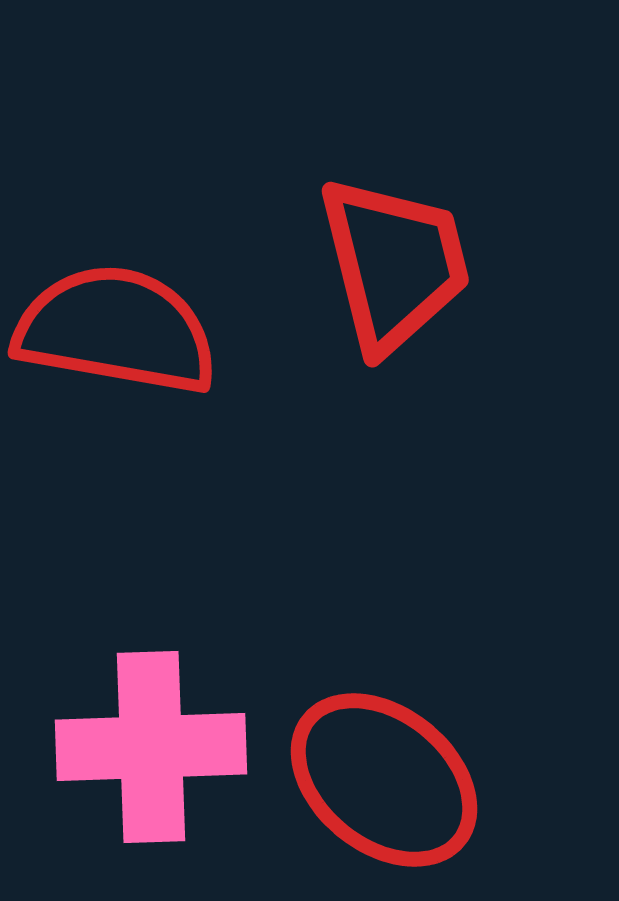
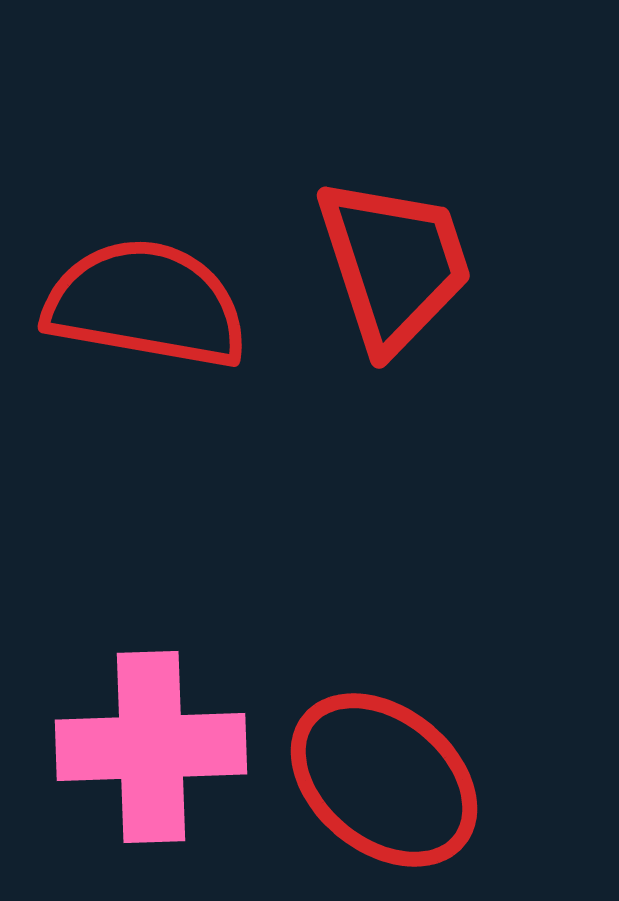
red trapezoid: rotated 4 degrees counterclockwise
red semicircle: moved 30 px right, 26 px up
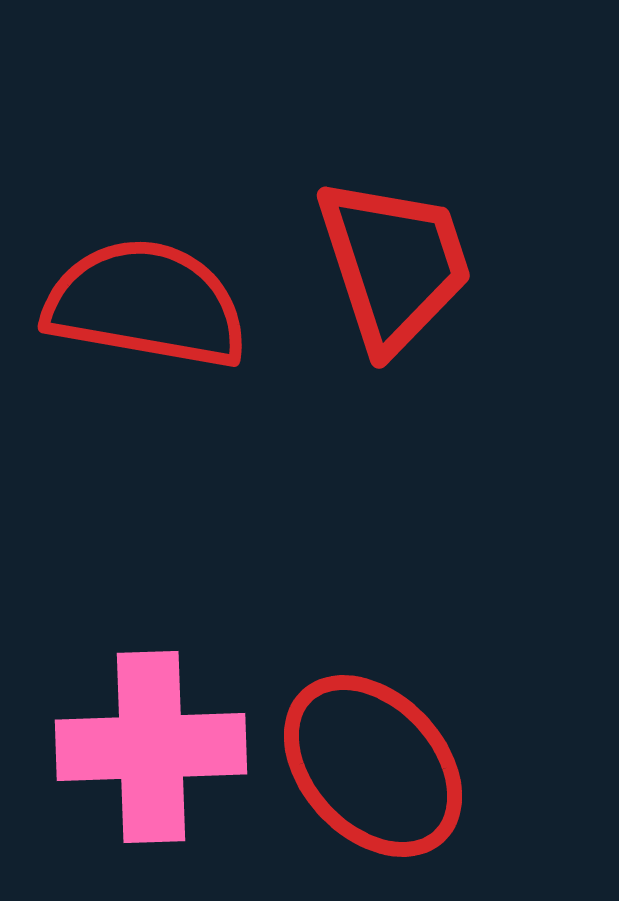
red ellipse: moved 11 px left, 14 px up; rotated 8 degrees clockwise
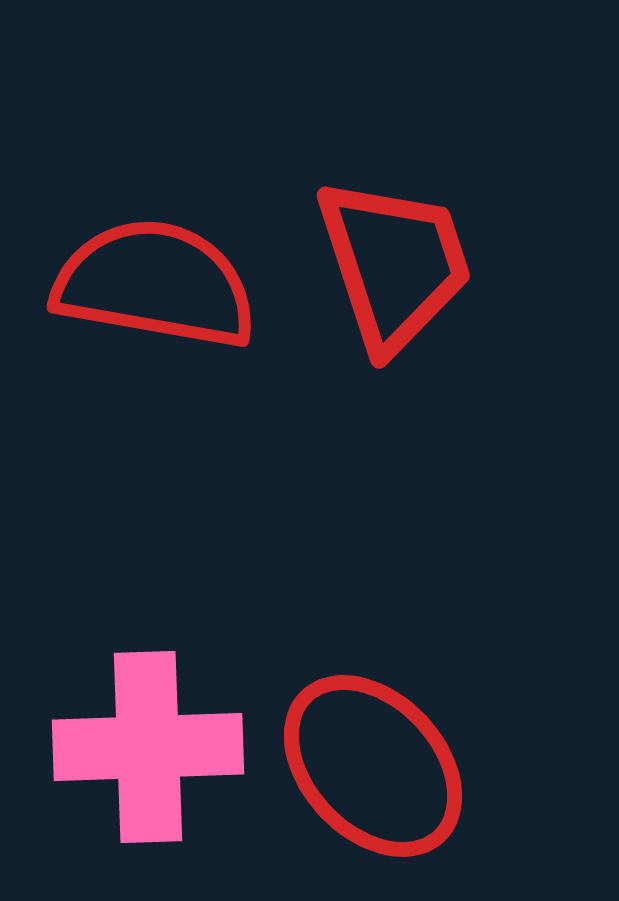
red semicircle: moved 9 px right, 20 px up
pink cross: moved 3 px left
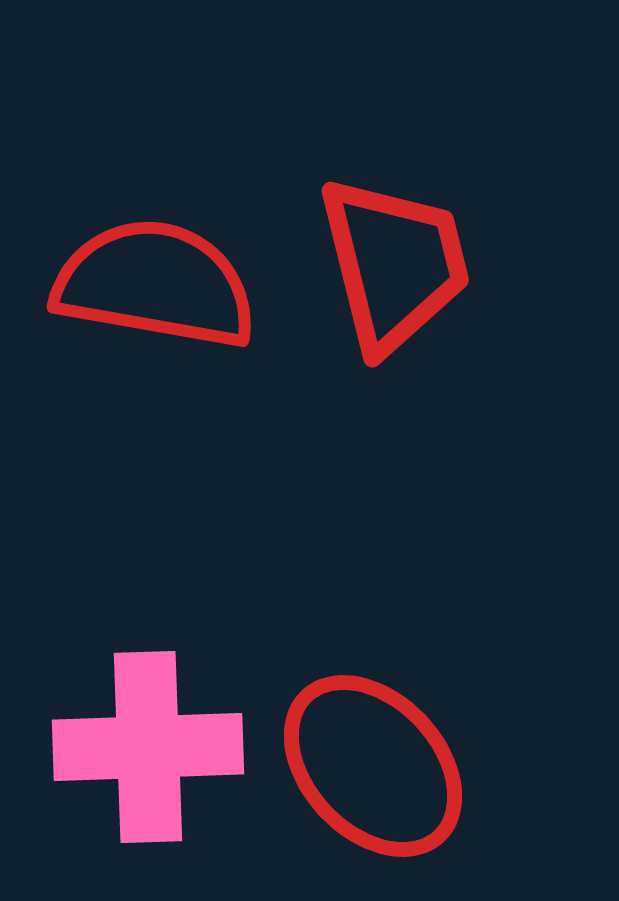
red trapezoid: rotated 4 degrees clockwise
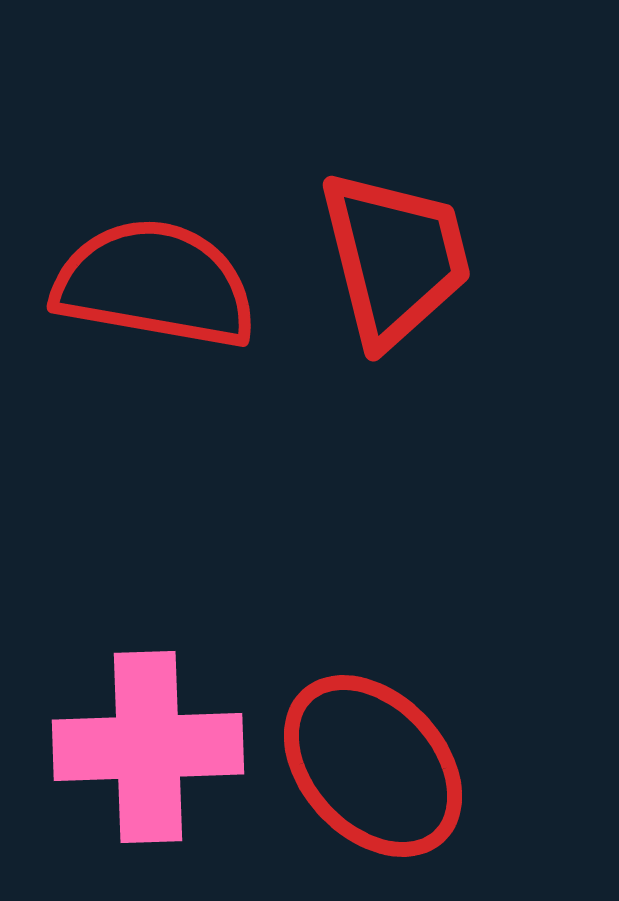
red trapezoid: moved 1 px right, 6 px up
